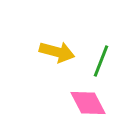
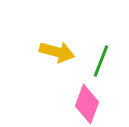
pink diamond: moved 1 px left, 1 px down; rotated 48 degrees clockwise
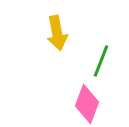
yellow arrow: moved 19 px up; rotated 64 degrees clockwise
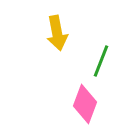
pink diamond: moved 2 px left
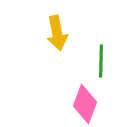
green line: rotated 20 degrees counterclockwise
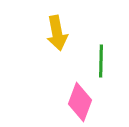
pink diamond: moved 5 px left, 2 px up
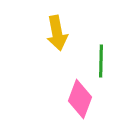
pink diamond: moved 3 px up
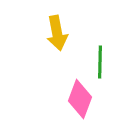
green line: moved 1 px left, 1 px down
